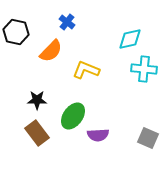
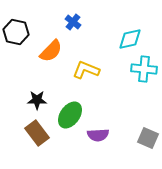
blue cross: moved 6 px right
green ellipse: moved 3 px left, 1 px up
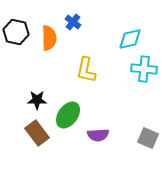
orange semicircle: moved 2 px left, 13 px up; rotated 45 degrees counterclockwise
yellow L-shape: rotated 100 degrees counterclockwise
green ellipse: moved 2 px left
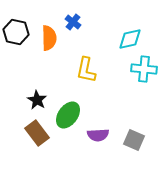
black star: rotated 30 degrees clockwise
gray square: moved 14 px left, 2 px down
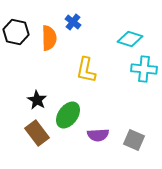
cyan diamond: rotated 30 degrees clockwise
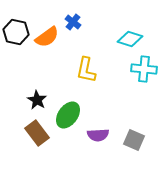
orange semicircle: moved 2 px left, 1 px up; rotated 55 degrees clockwise
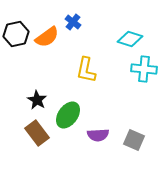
black hexagon: moved 2 px down; rotated 25 degrees counterclockwise
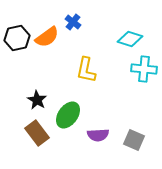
black hexagon: moved 1 px right, 4 px down
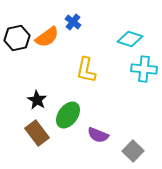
purple semicircle: rotated 25 degrees clockwise
gray square: moved 1 px left, 11 px down; rotated 20 degrees clockwise
